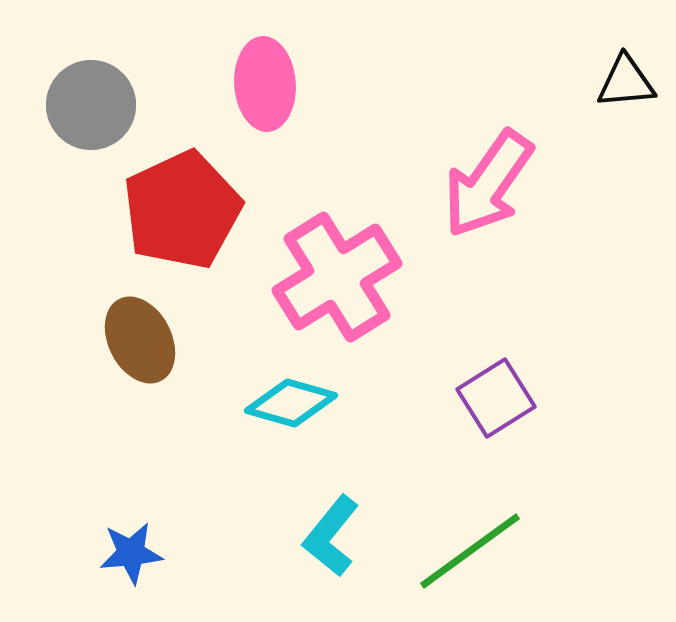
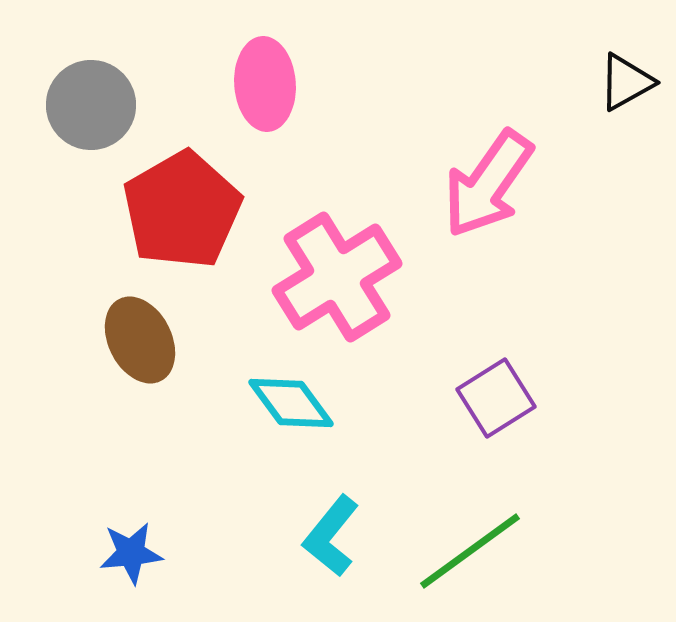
black triangle: rotated 24 degrees counterclockwise
red pentagon: rotated 5 degrees counterclockwise
cyan diamond: rotated 38 degrees clockwise
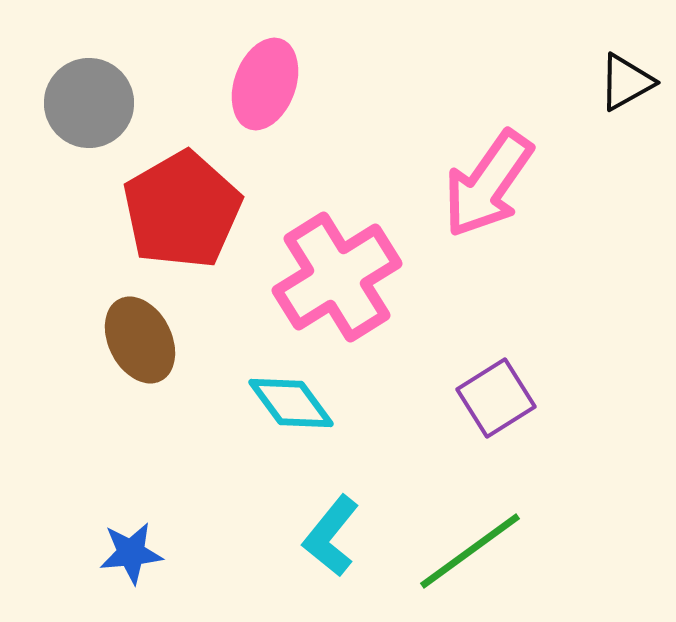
pink ellipse: rotated 24 degrees clockwise
gray circle: moved 2 px left, 2 px up
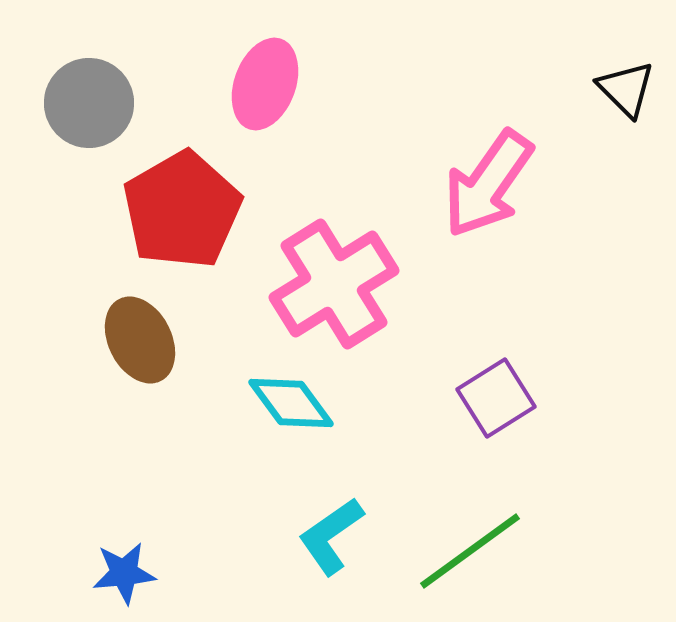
black triangle: moved 7 px down; rotated 46 degrees counterclockwise
pink cross: moved 3 px left, 7 px down
cyan L-shape: rotated 16 degrees clockwise
blue star: moved 7 px left, 20 px down
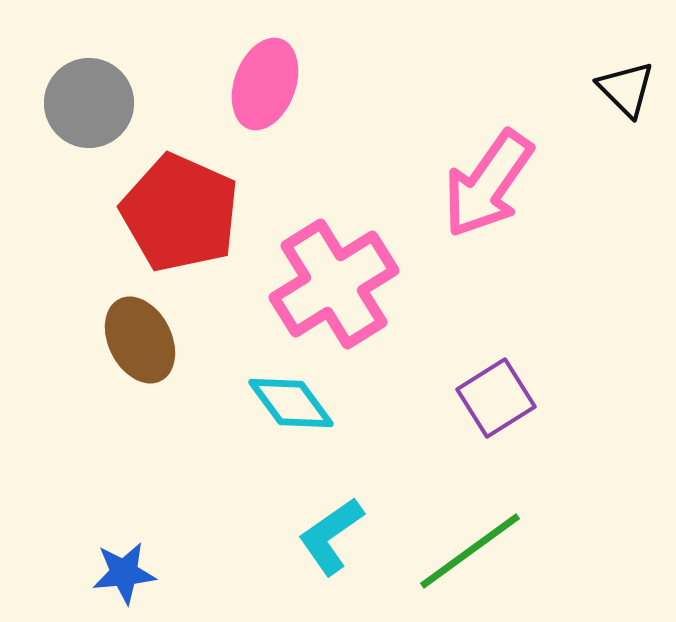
red pentagon: moved 2 px left, 3 px down; rotated 18 degrees counterclockwise
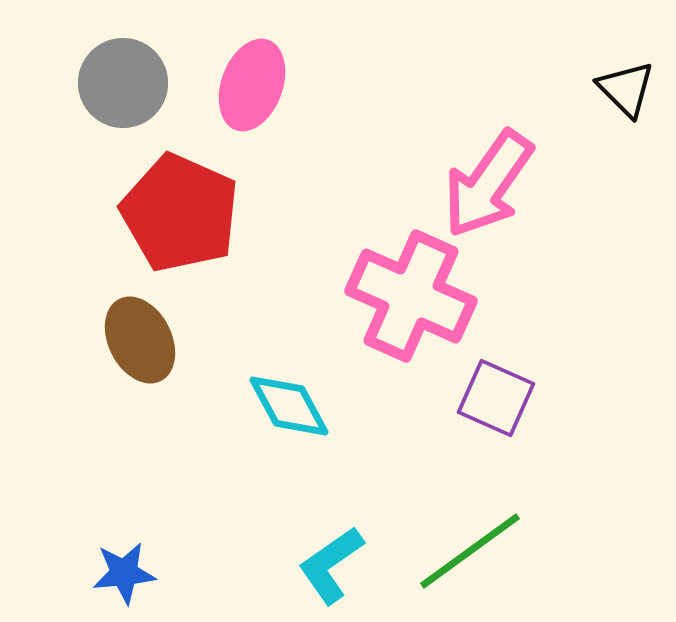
pink ellipse: moved 13 px left, 1 px down
gray circle: moved 34 px right, 20 px up
pink cross: moved 77 px right, 12 px down; rotated 34 degrees counterclockwise
purple square: rotated 34 degrees counterclockwise
cyan diamond: moved 2 px left, 3 px down; rotated 8 degrees clockwise
cyan L-shape: moved 29 px down
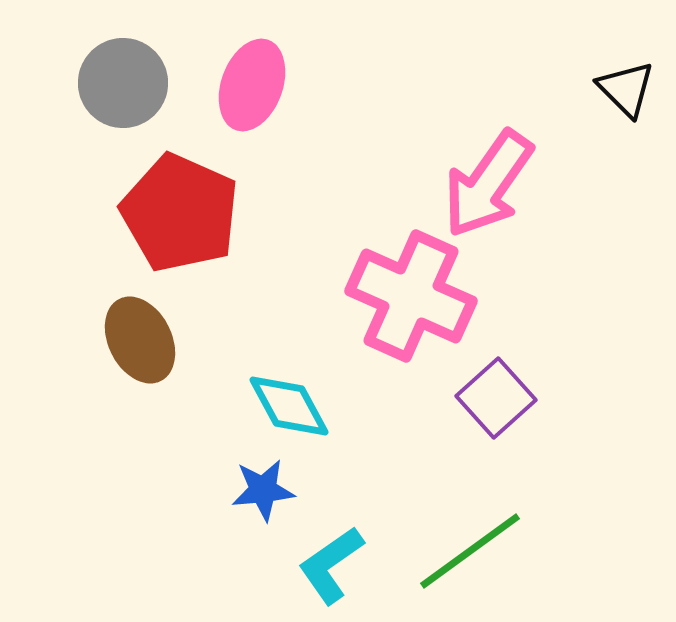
purple square: rotated 24 degrees clockwise
blue star: moved 139 px right, 83 px up
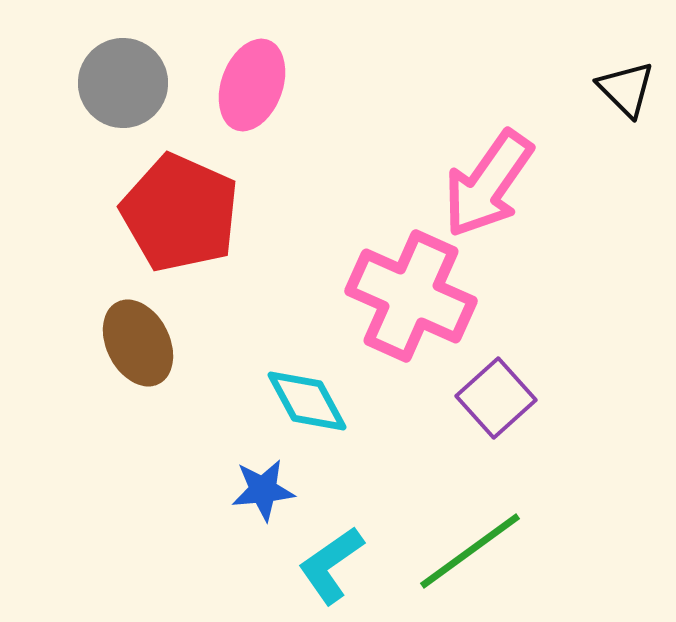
brown ellipse: moved 2 px left, 3 px down
cyan diamond: moved 18 px right, 5 px up
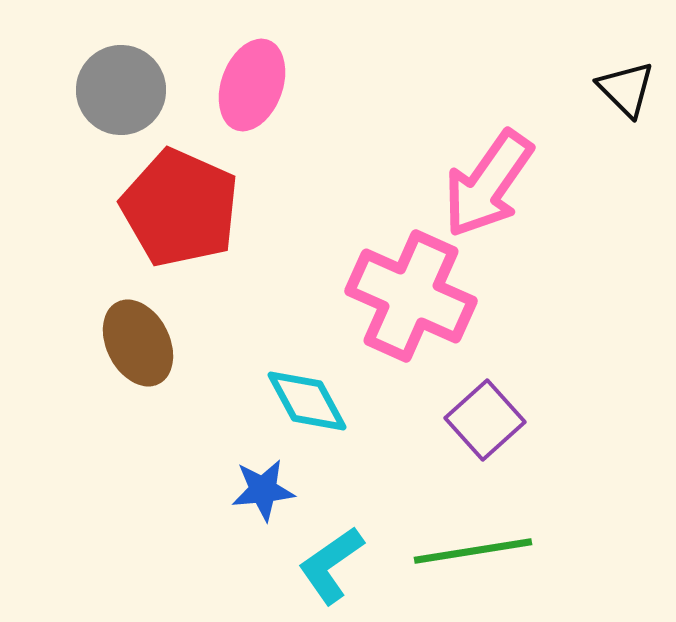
gray circle: moved 2 px left, 7 px down
red pentagon: moved 5 px up
purple square: moved 11 px left, 22 px down
green line: moved 3 px right; rotated 27 degrees clockwise
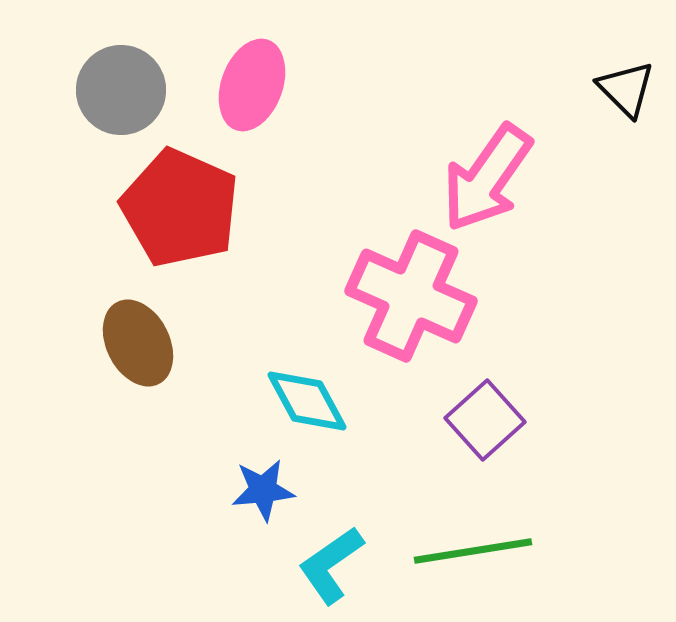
pink arrow: moved 1 px left, 6 px up
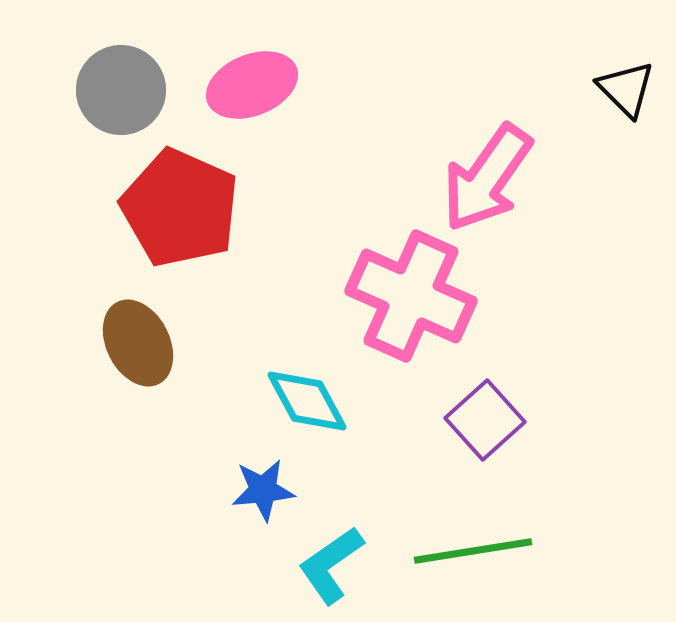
pink ellipse: rotated 48 degrees clockwise
